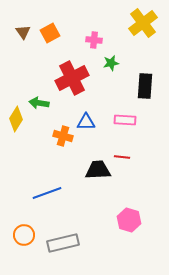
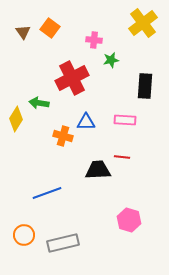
orange square: moved 5 px up; rotated 24 degrees counterclockwise
green star: moved 3 px up
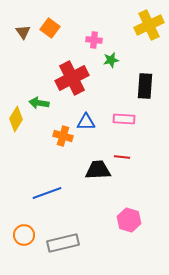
yellow cross: moved 6 px right, 2 px down; rotated 12 degrees clockwise
pink rectangle: moved 1 px left, 1 px up
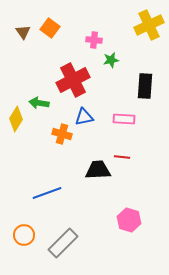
red cross: moved 1 px right, 2 px down
blue triangle: moved 2 px left, 5 px up; rotated 12 degrees counterclockwise
orange cross: moved 1 px left, 2 px up
gray rectangle: rotated 32 degrees counterclockwise
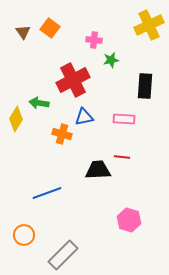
gray rectangle: moved 12 px down
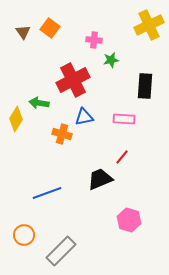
red line: rotated 56 degrees counterclockwise
black trapezoid: moved 2 px right, 9 px down; rotated 20 degrees counterclockwise
gray rectangle: moved 2 px left, 4 px up
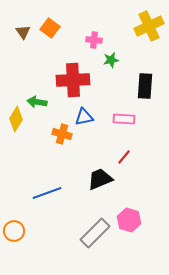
yellow cross: moved 1 px down
red cross: rotated 24 degrees clockwise
green arrow: moved 2 px left, 1 px up
red line: moved 2 px right
orange circle: moved 10 px left, 4 px up
gray rectangle: moved 34 px right, 18 px up
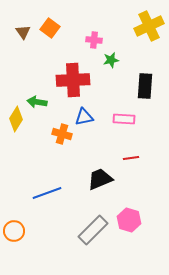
red line: moved 7 px right, 1 px down; rotated 42 degrees clockwise
gray rectangle: moved 2 px left, 3 px up
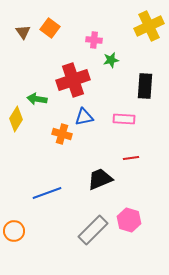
red cross: rotated 16 degrees counterclockwise
green arrow: moved 3 px up
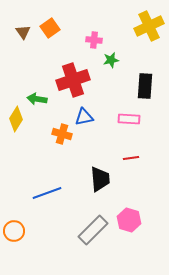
orange square: rotated 18 degrees clockwise
pink rectangle: moved 5 px right
black trapezoid: rotated 108 degrees clockwise
